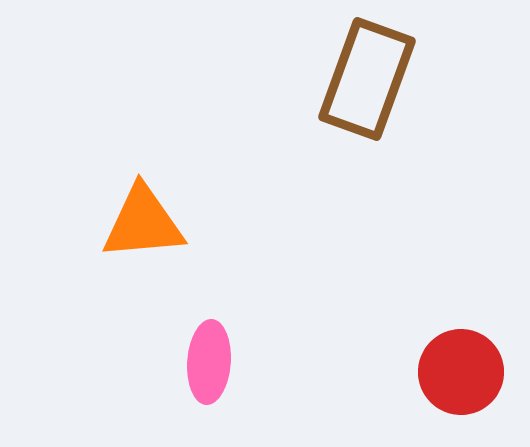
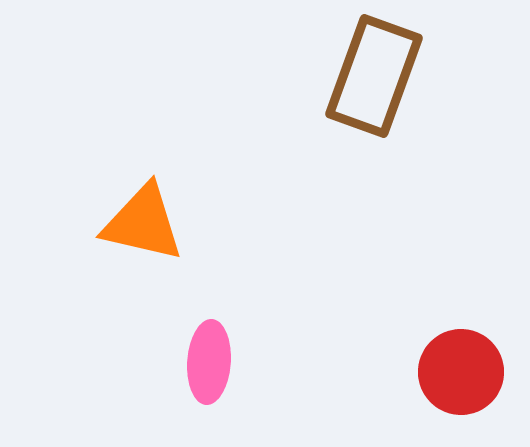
brown rectangle: moved 7 px right, 3 px up
orange triangle: rotated 18 degrees clockwise
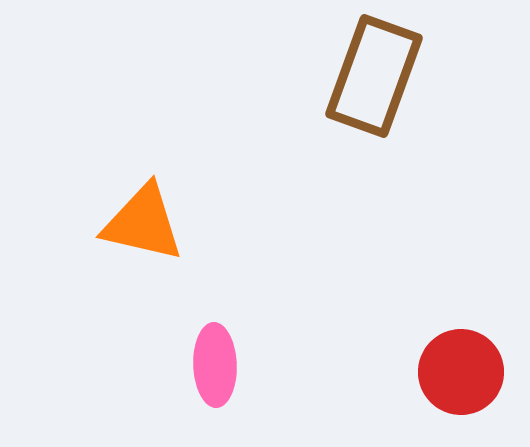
pink ellipse: moved 6 px right, 3 px down; rotated 6 degrees counterclockwise
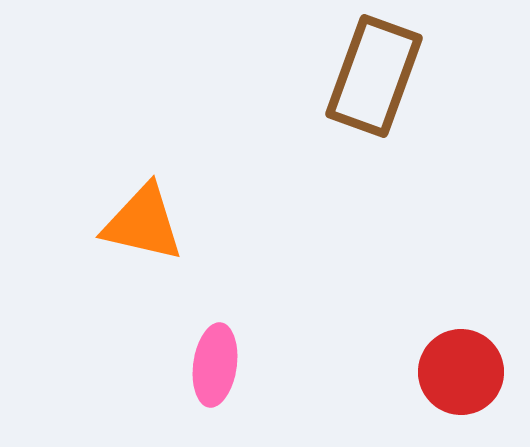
pink ellipse: rotated 10 degrees clockwise
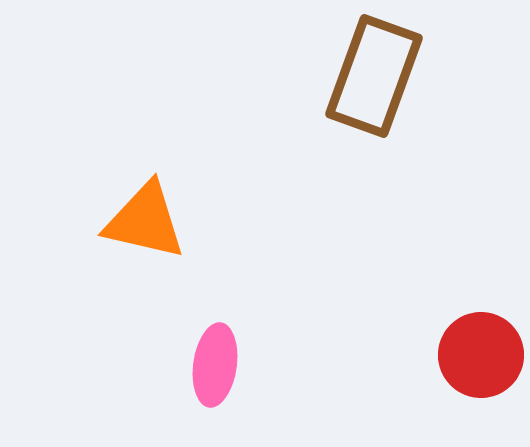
orange triangle: moved 2 px right, 2 px up
red circle: moved 20 px right, 17 px up
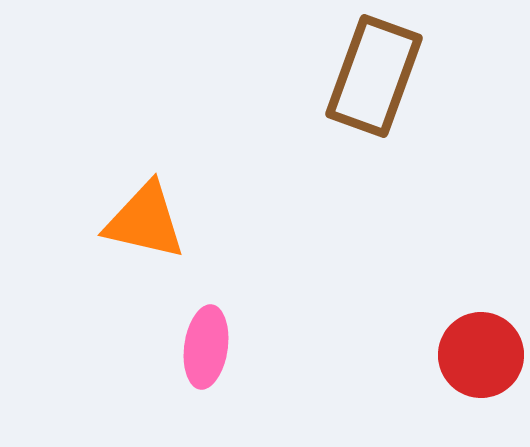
pink ellipse: moved 9 px left, 18 px up
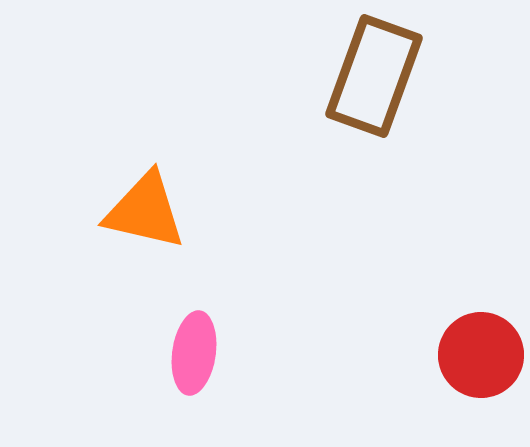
orange triangle: moved 10 px up
pink ellipse: moved 12 px left, 6 px down
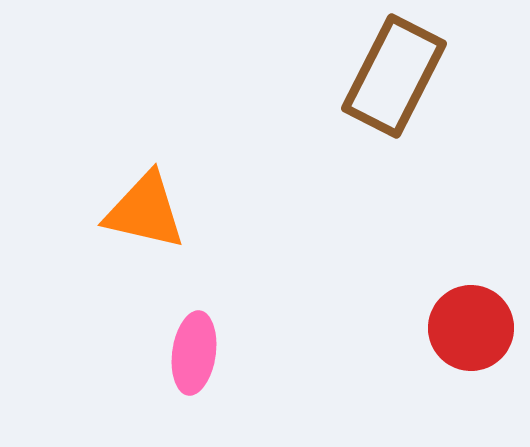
brown rectangle: moved 20 px right; rotated 7 degrees clockwise
red circle: moved 10 px left, 27 px up
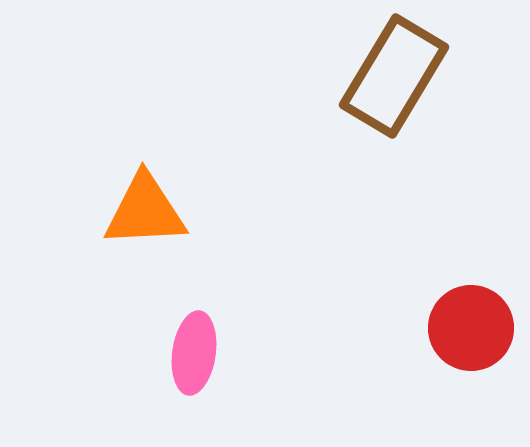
brown rectangle: rotated 4 degrees clockwise
orange triangle: rotated 16 degrees counterclockwise
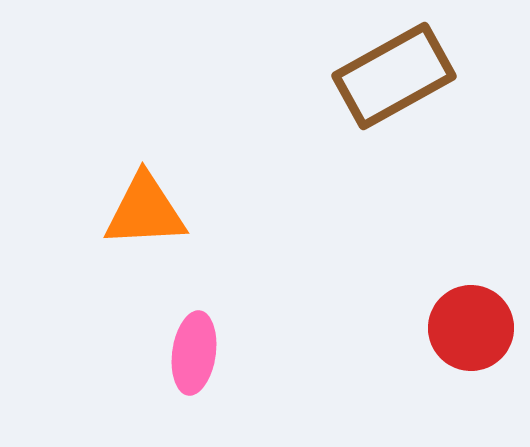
brown rectangle: rotated 30 degrees clockwise
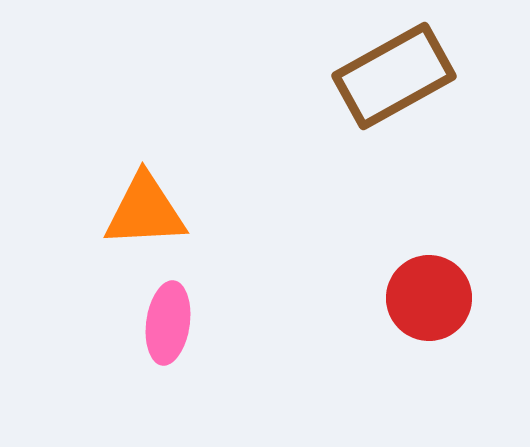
red circle: moved 42 px left, 30 px up
pink ellipse: moved 26 px left, 30 px up
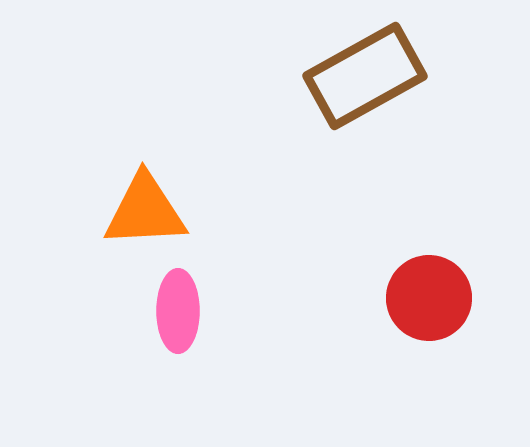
brown rectangle: moved 29 px left
pink ellipse: moved 10 px right, 12 px up; rotated 8 degrees counterclockwise
